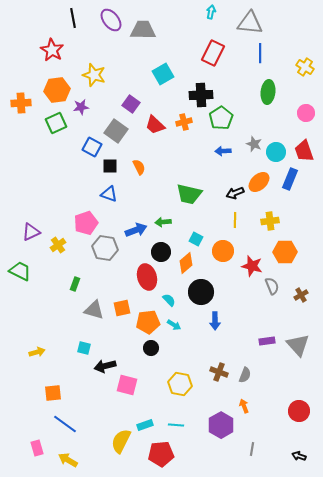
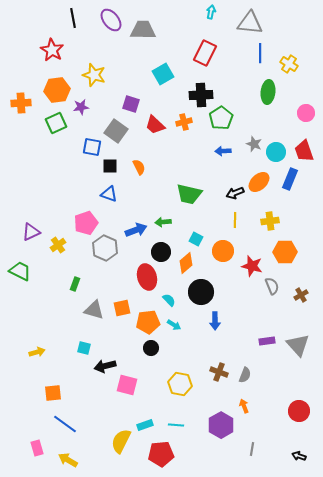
red rectangle at (213, 53): moved 8 px left
yellow cross at (305, 67): moved 16 px left, 3 px up
purple square at (131, 104): rotated 18 degrees counterclockwise
blue square at (92, 147): rotated 18 degrees counterclockwise
gray hexagon at (105, 248): rotated 15 degrees clockwise
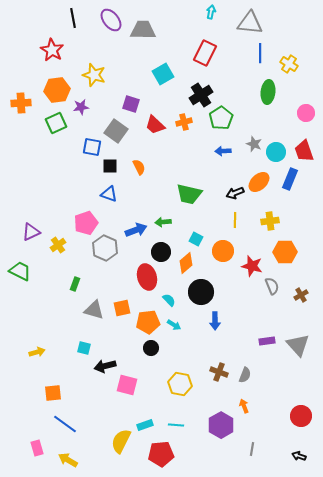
black cross at (201, 95): rotated 30 degrees counterclockwise
red circle at (299, 411): moved 2 px right, 5 px down
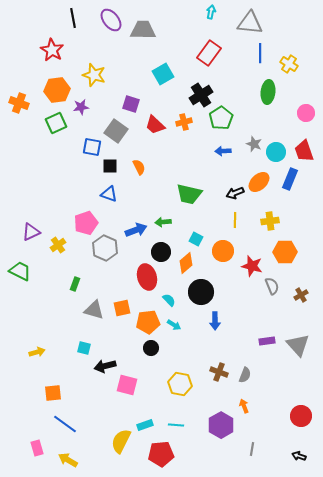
red rectangle at (205, 53): moved 4 px right; rotated 10 degrees clockwise
orange cross at (21, 103): moved 2 px left; rotated 24 degrees clockwise
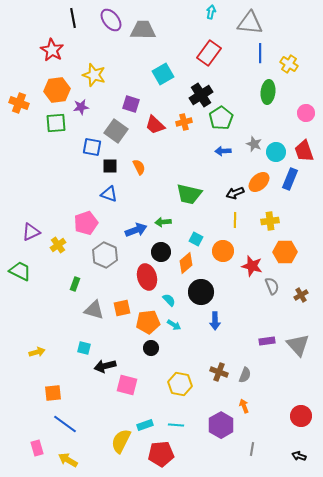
green square at (56, 123): rotated 20 degrees clockwise
gray hexagon at (105, 248): moved 7 px down
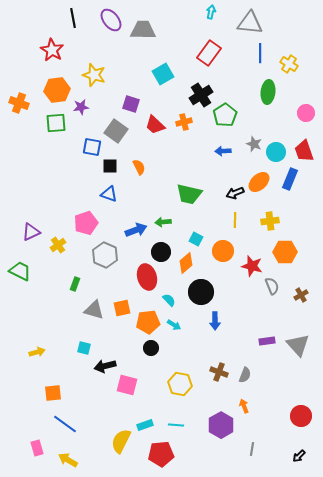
green pentagon at (221, 118): moved 4 px right, 3 px up
black arrow at (299, 456): rotated 64 degrees counterclockwise
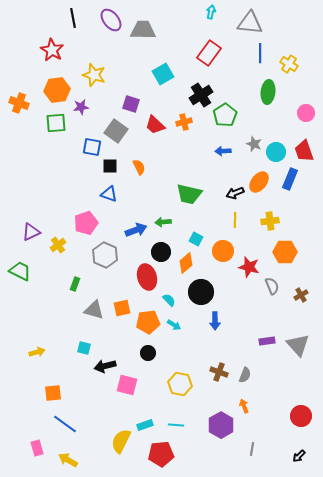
orange ellipse at (259, 182): rotated 10 degrees counterclockwise
red star at (252, 266): moved 3 px left, 1 px down
black circle at (151, 348): moved 3 px left, 5 px down
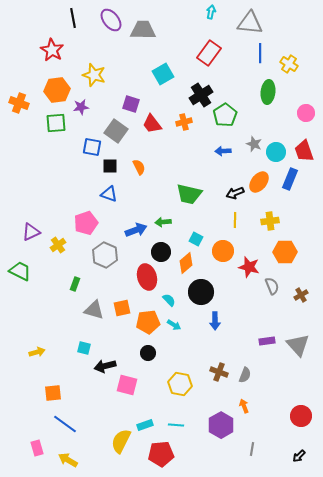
red trapezoid at (155, 125): moved 3 px left, 1 px up; rotated 10 degrees clockwise
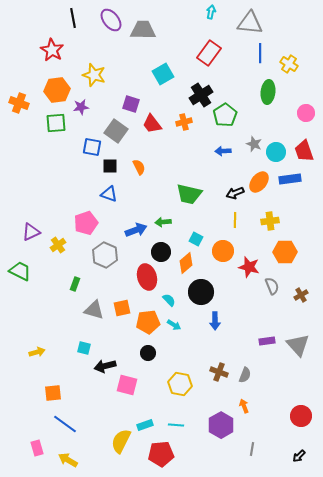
blue rectangle at (290, 179): rotated 60 degrees clockwise
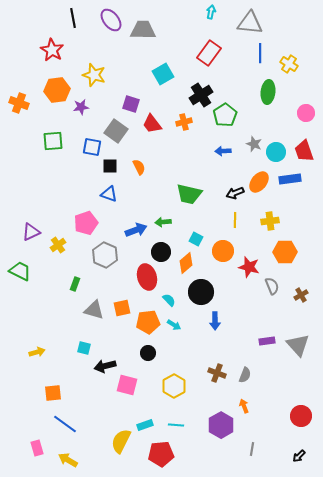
green square at (56, 123): moved 3 px left, 18 px down
brown cross at (219, 372): moved 2 px left, 1 px down
yellow hexagon at (180, 384): moved 6 px left, 2 px down; rotated 20 degrees clockwise
